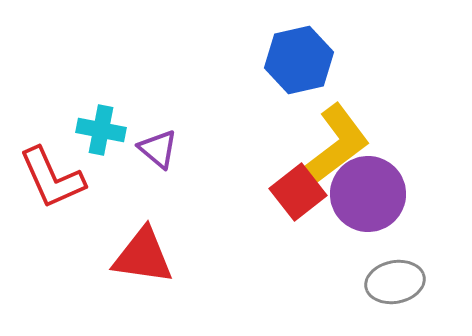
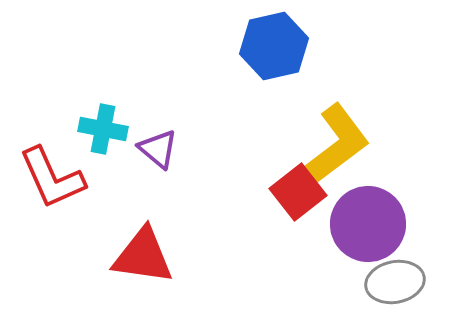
blue hexagon: moved 25 px left, 14 px up
cyan cross: moved 2 px right, 1 px up
purple circle: moved 30 px down
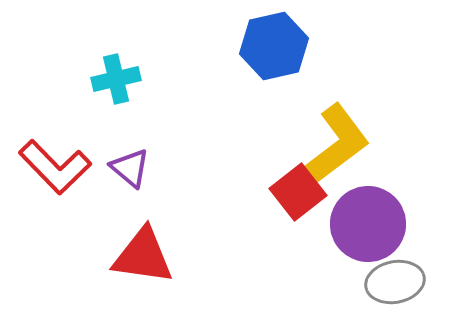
cyan cross: moved 13 px right, 50 px up; rotated 24 degrees counterclockwise
purple triangle: moved 28 px left, 19 px down
red L-shape: moved 3 px right, 11 px up; rotated 20 degrees counterclockwise
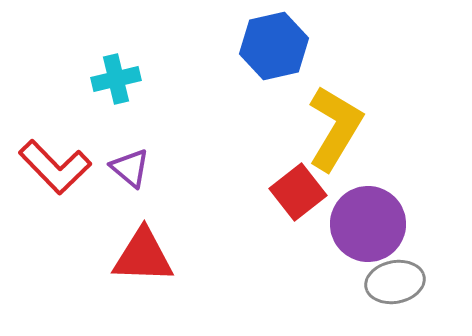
yellow L-shape: moved 1 px left, 17 px up; rotated 22 degrees counterclockwise
red triangle: rotated 6 degrees counterclockwise
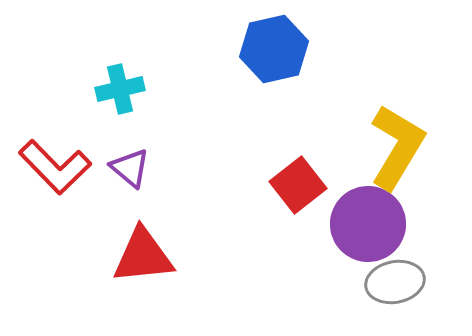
blue hexagon: moved 3 px down
cyan cross: moved 4 px right, 10 px down
yellow L-shape: moved 62 px right, 19 px down
red square: moved 7 px up
red triangle: rotated 8 degrees counterclockwise
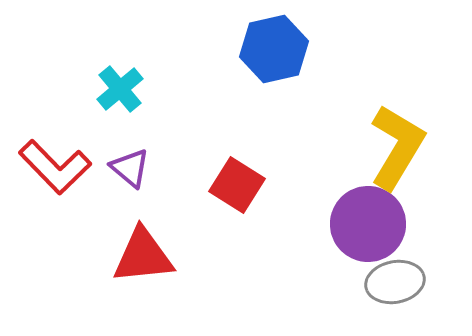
cyan cross: rotated 27 degrees counterclockwise
red square: moved 61 px left; rotated 20 degrees counterclockwise
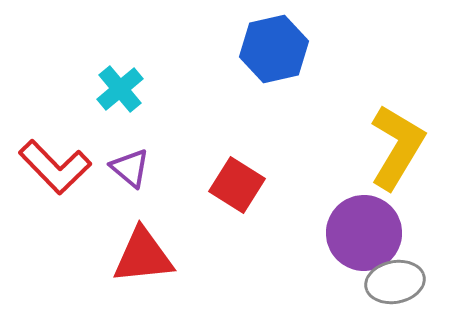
purple circle: moved 4 px left, 9 px down
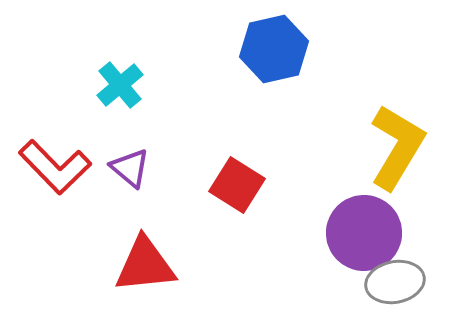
cyan cross: moved 4 px up
red triangle: moved 2 px right, 9 px down
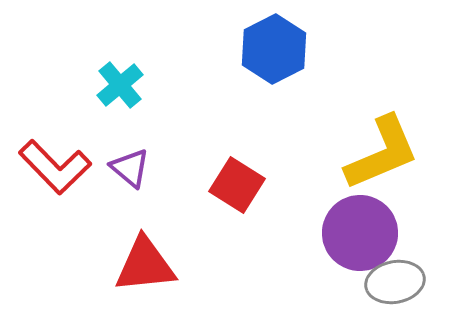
blue hexagon: rotated 14 degrees counterclockwise
yellow L-shape: moved 15 px left, 6 px down; rotated 36 degrees clockwise
purple circle: moved 4 px left
